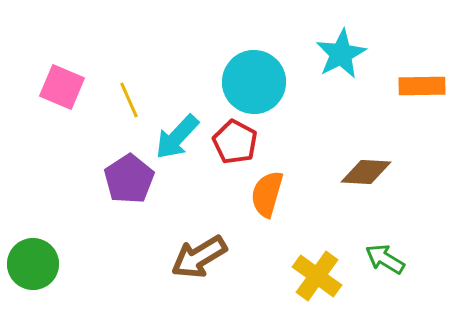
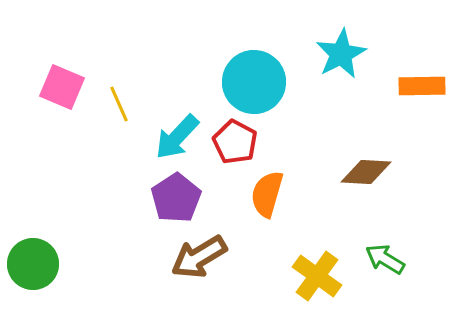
yellow line: moved 10 px left, 4 px down
purple pentagon: moved 47 px right, 19 px down
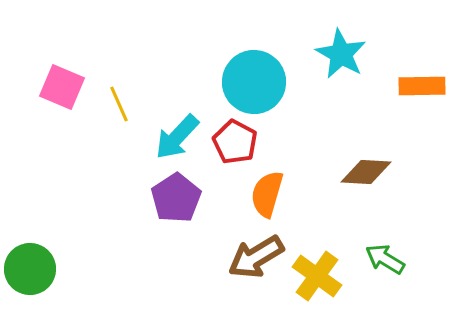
cyan star: rotated 15 degrees counterclockwise
brown arrow: moved 57 px right
green circle: moved 3 px left, 5 px down
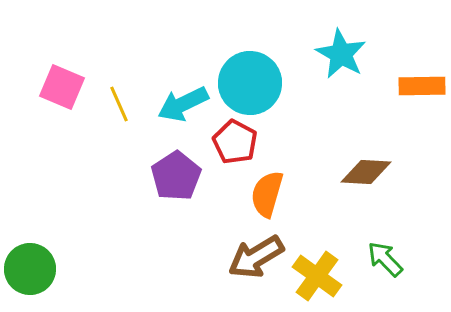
cyan circle: moved 4 px left, 1 px down
cyan arrow: moved 6 px right, 33 px up; rotated 21 degrees clockwise
purple pentagon: moved 22 px up
green arrow: rotated 15 degrees clockwise
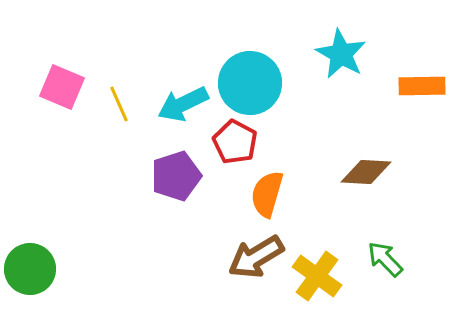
purple pentagon: rotated 15 degrees clockwise
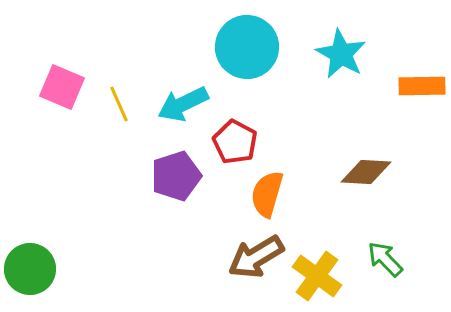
cyan circle: moved 3 px left, 36 px up
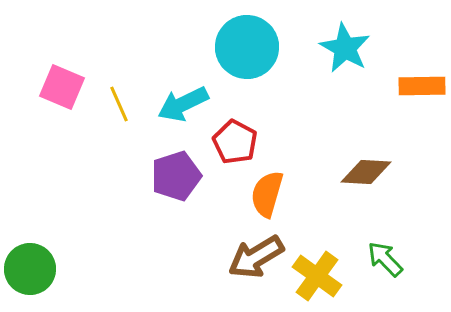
cyan star: moved 4 px right, 6 px up
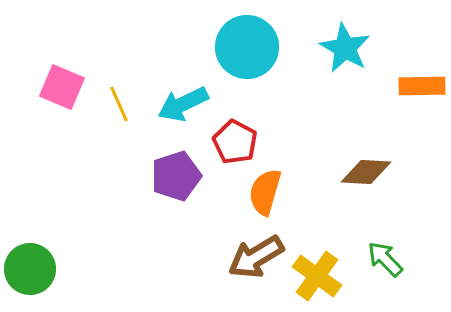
orange semicircle: moved 2 px left, 2 px up
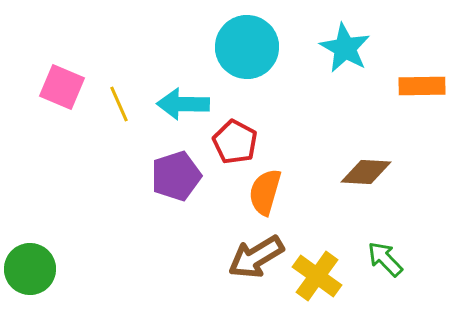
cyan arrow: rotated 27 degrees clockwise
